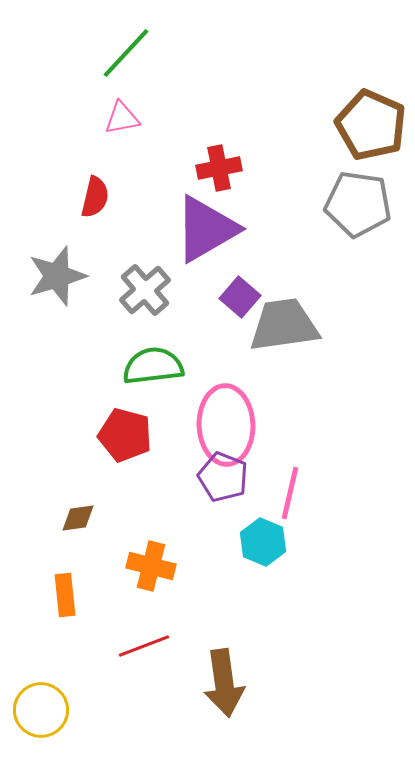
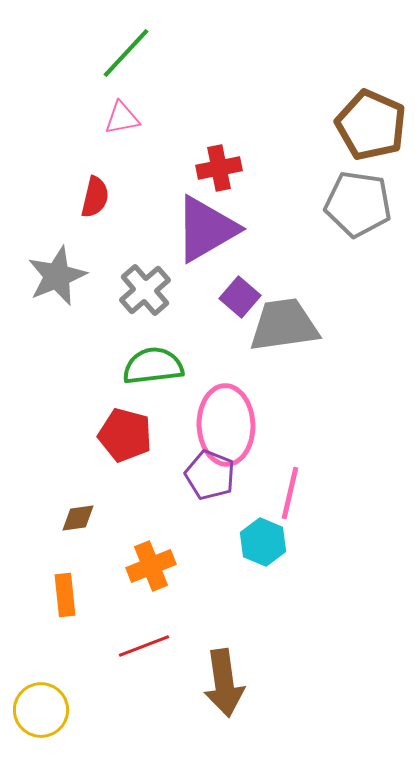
gray star: rotated 6 degrees counterclockwise
purple pentagon: moved 13 px left, 2 px up
orange cross: rotated 36 degrees counterclockwise
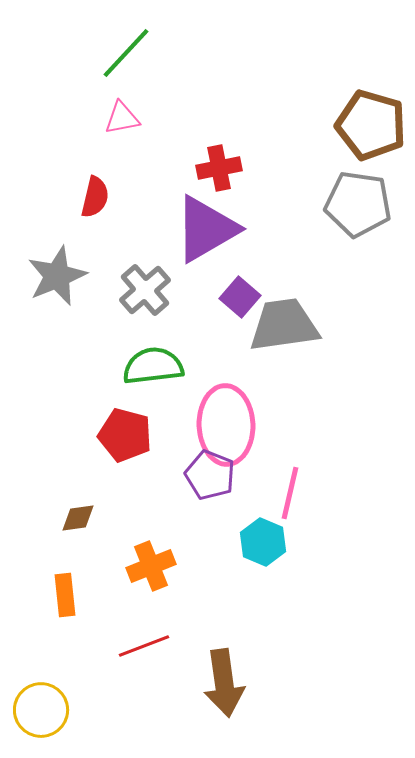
brown pentagon: rotated 8 degrees counterclockwise
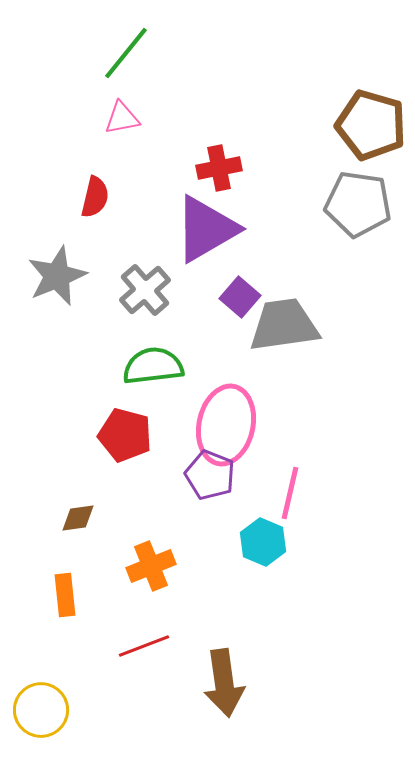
green line: rotated 4 degrees counterclockwise
pink ellipse: rotated 14 degrees clockwise
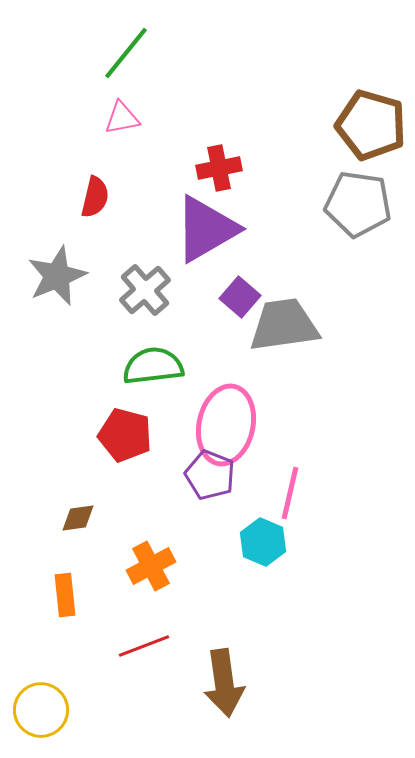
orange cross: rotated 6 degrees counterclockwise
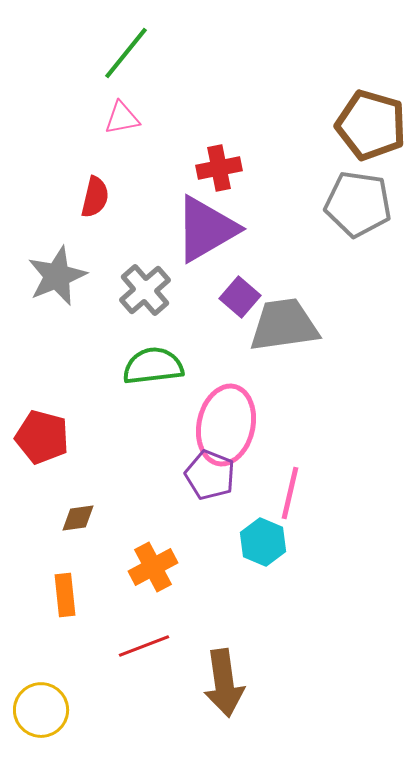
red pentagon: moved 83 px left, 2 px down
orange cross: moved 2 px right, 1 px down
